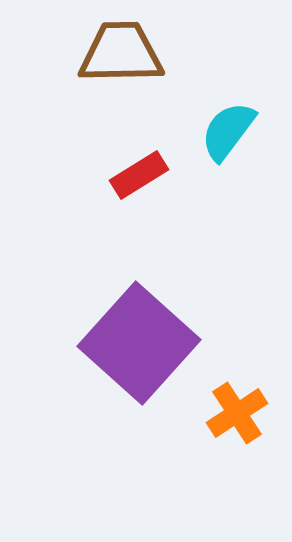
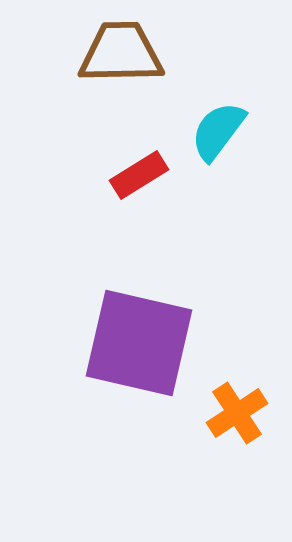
cyan semicircle: moved 10 px left
purple square: rotated 29 degrees counterclockwise
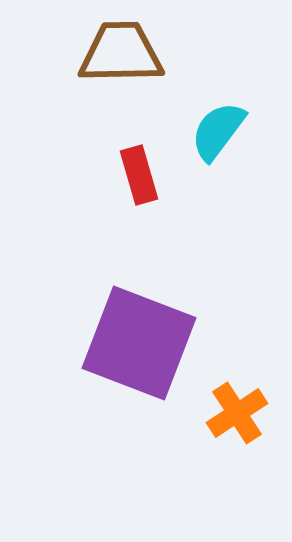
red rectangle: rotated 74 degrees counterclockwise
purple square: rotated 8 degrees clockwise
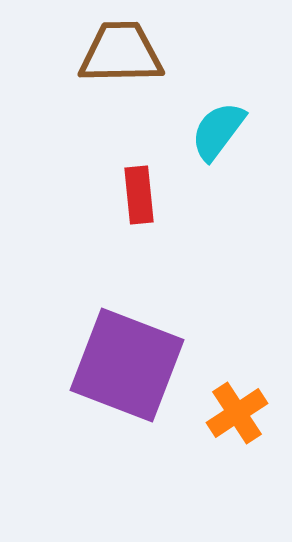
red rectangle: moved 20 px down; rotated 10 degrees clockwise
purple square: moved 12 px left, 22 px down
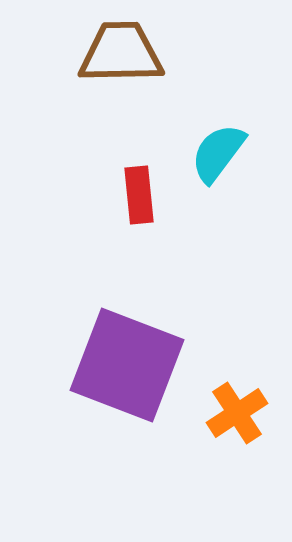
cyan semicircle: moved 22 px down
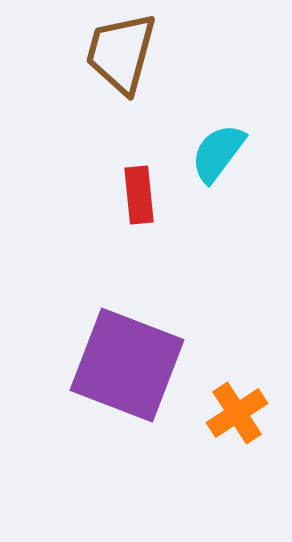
brown trapezoid: rotated 74 degrees counterclockwise
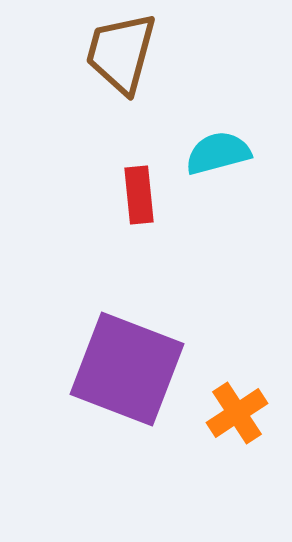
cyan semicircle: rotated 38 degrees clockwise
purple square: moved 4 px down
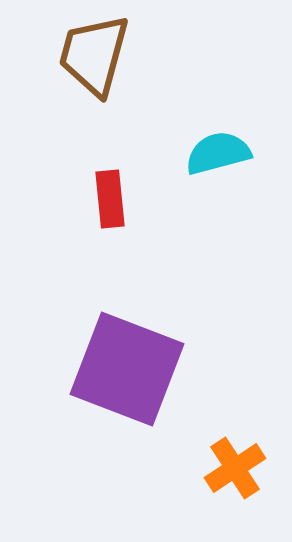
brown trapezoid: moved 27 px left, 2 px down
red rectangle: moved 29 px left, 4 px down
orange cross: moved 2 px left, 55 px down
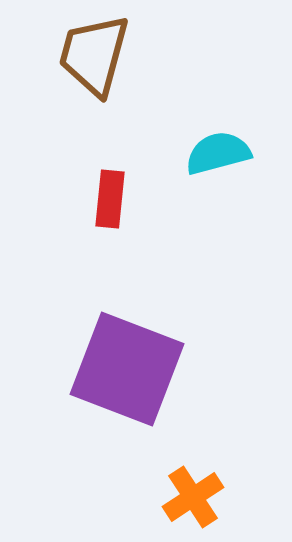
red rectangle: rotated 12 degrees clockwise
orange cross: moved 42 px left, 29 px down
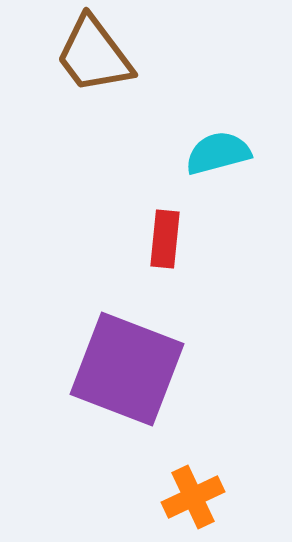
brown trapezoid: rotated 52 degrees counterclockwise
red rectangle: moved 55 px right, 40 px down
orange cross: rotated 8 degrees clockwise
